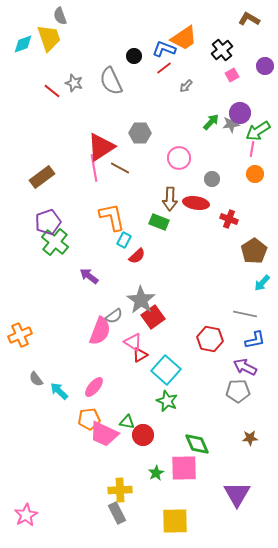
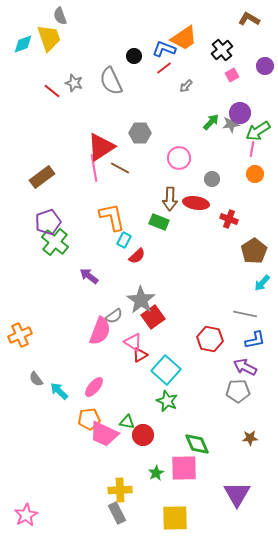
yellow square at (175, 521): moved 3 px up
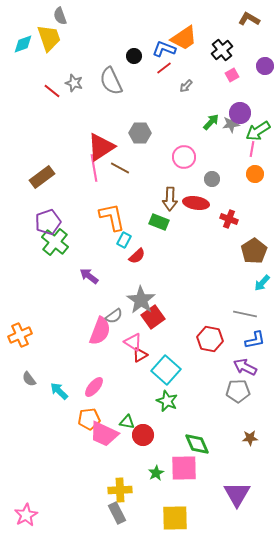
pink circle at (179, 158): moved 5 px right, 1 px up
gray semicircle at (36, 379): moved 7 px left
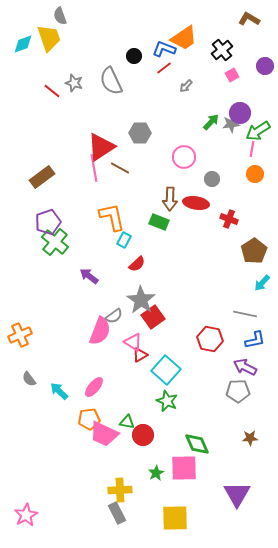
red semicircle at (137, 256): moved 8 px down
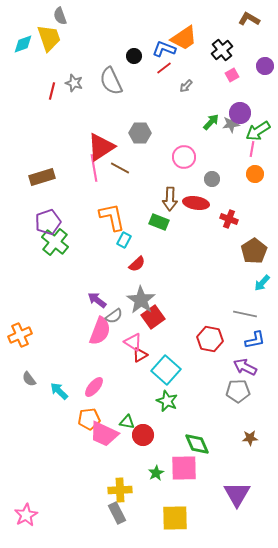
red line at (52, 91): rotated 66 degrees clockwise
brown rectangle at (42, 177): rotated 20 degrees clockwise
purple arrow at (89, 276): moved 8 px right, 24 px down
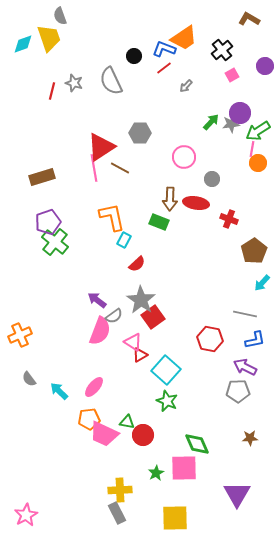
orange circle at (255, 174): moved 3 px right, 11 px up
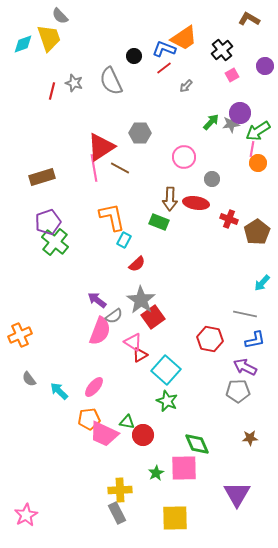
gray semicircle at (60, 16): rotated 24 degrees counterclockwise
brown pentagon at (254, 251): moved 3 px right, 19 px up
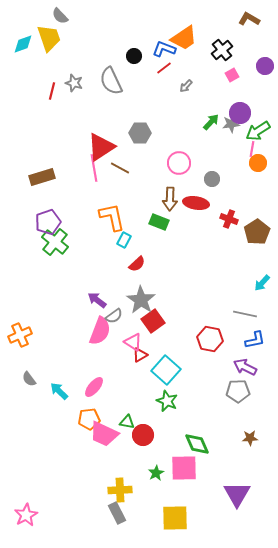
pink circle at (184, 157): moved 5 px left, 6 px down
red square at (153, 317): moved 4 px down
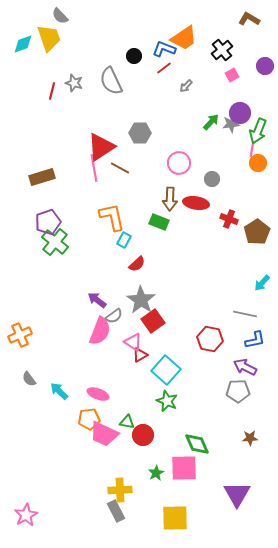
green arrow at (258, 131): rotated 35 degrees counterclockwise
pink ellipse at (94, 387): moved 4 px right, 7 px down; rotated 70 degrees clockwise
gray rectangle at (117, 513): moved 1 px left, 2 px up
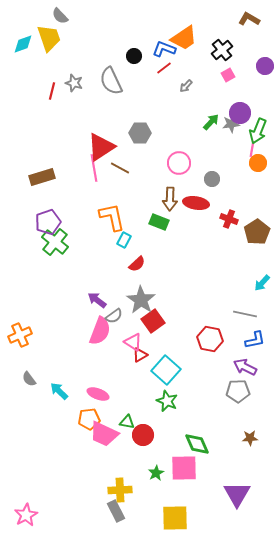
pink square at (232, 75): moved 4 px left
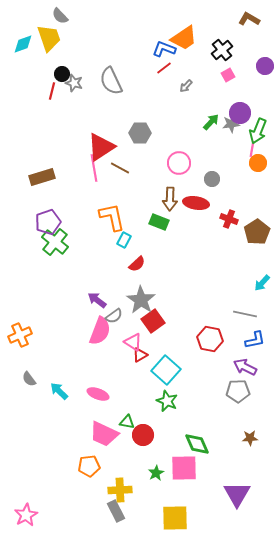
black circle at (134, 56): moved 72 px left, 18 px down
orange pentagon at (89, 419): moved 47 px down
